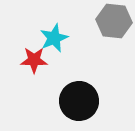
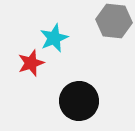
red star: moved 3 px left, 3 px down; rotated 20 degrees counterclockwise
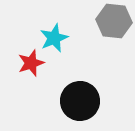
black circle: moved 1 px right
